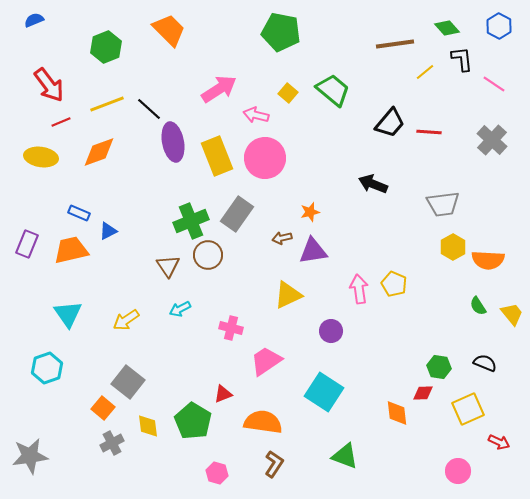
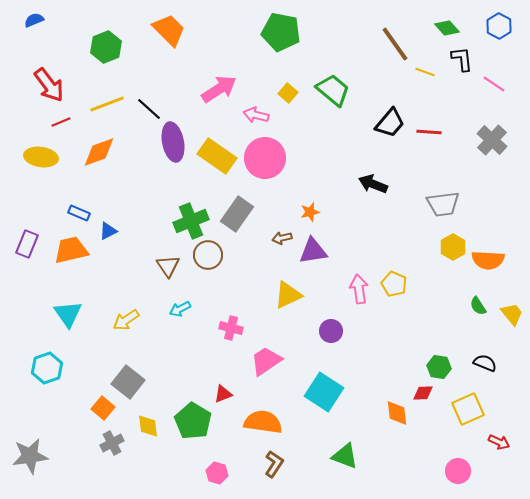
brown line at (395, 44): rotated 63 degrees clockwise
yellow line at (425, 72): rotated 60 degrees clockwise
yellow rectangle at (217, 156): rotated 33 degrees counterclockwise
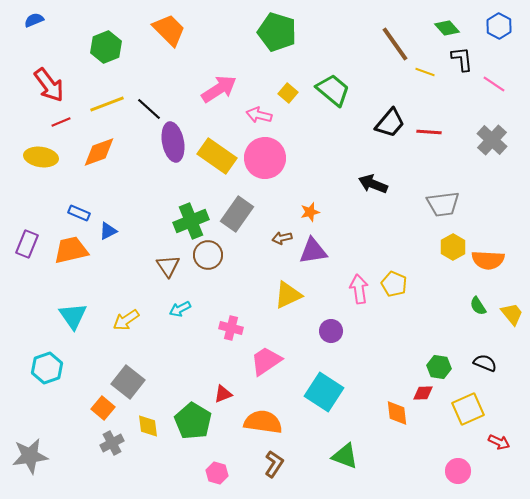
green pentagon at (281, 32): moved 4 px left; rotated 6 degrees clockwise
pink arrow at (256, 115): moved 3 px right
cyan triangle at (68, 314): moved 5 px right, 2 px down
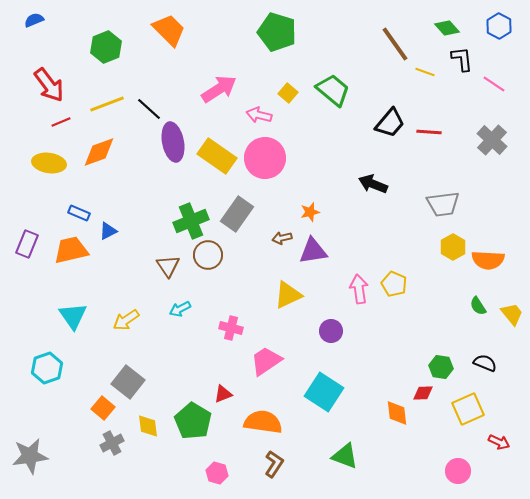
yellow ellipse at (41, 157): moved 8 px right, 6 px down
green hexagon at (439, 367): moved 2 px right
